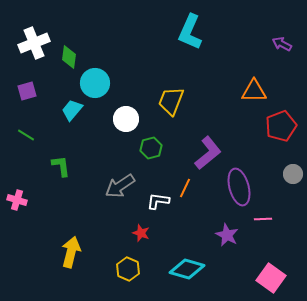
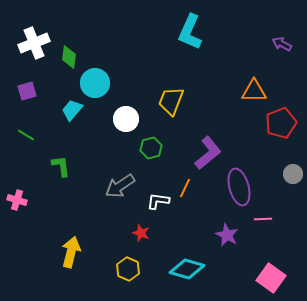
red pentagon: moved 3 px up
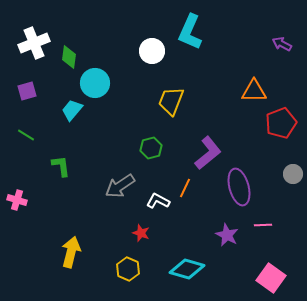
white circle: moved 26 px right, 68 px up
white L-shape: rotated 20 degrees clockwise
pink line: moved 6 px down
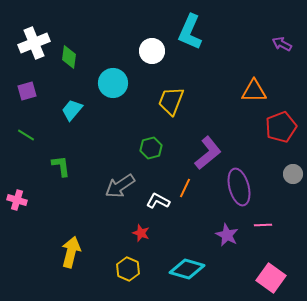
cyan circle: moved 18 px right
red pentagon: moved 4 px down
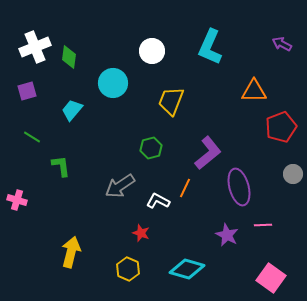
cyan L-shape: moved 20 px right, 15 px down
white cross: moved 1 px right, 4 px down
green line: moved 6 px right, 2 px down
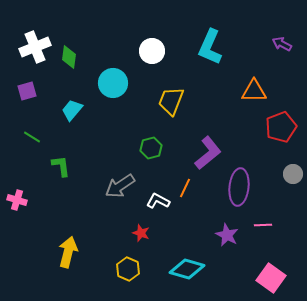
purple ellipse: rotated 21 degrees clockwise
yellow arrow: moved 3 px left
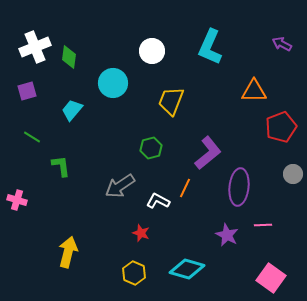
yellow hexagon: moved 6 px right, 4 px down
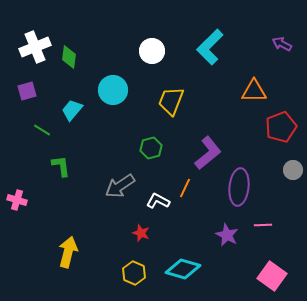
cyan L-shape: rotated 21 degrees clockwise
cyan circle: moved 7 px down
green line: moved 10 px right, 7 px up
gray circle: moved 4 px up
cyan diamond: moved 4 px left
pink square: moved 1 px right, 2 px up
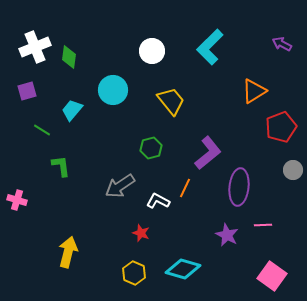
orange triangle: rotated 32 degrees counterclockwise
yellow trapezoid: rotated 120 degrees clockwise
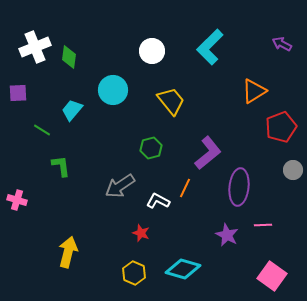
purple square: moved 9 px left, 2 px down; rotated 12 degrees clockwise
